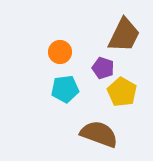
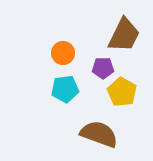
orange circle: moved 3 px right, 1 px down
purple pentagon: rotated 20 degrees counterclockwise
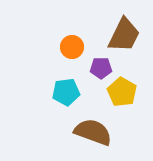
orange circle: moved 9 px right, 6 px up
purple pentagon: moved 2 px left
cyan pentagon: moved 1 px right, 3 px down
brown semicircle: moved 6 px left, 2 px up
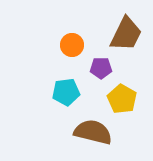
brown trapezoid: moved 2 px right, 1 px up
orange circle: moved 2 px up
yellow pentagon: moved 7 px down
brown semicircle: rotated 6 degrees counterclockwise
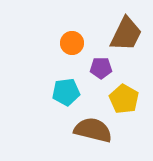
orange circle: moved 2 px up
yellow pentagon: moved 2 px right
brown semicircle: moved 2 px up
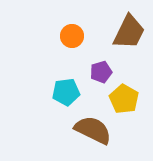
brown trapezoid: moved 3 px right, 2 px up
orange circle: moved 7 px up
purple pentagon: moved 4 px down; rotated 15 degrees counterclockwise
brown semicircle: rotated 12 degrees clockwise
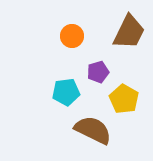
purple pentagon: moved 3 px left
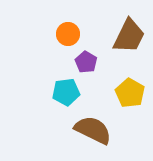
brown trapezoid: moved 4 px down
orange circle: moved 4 px left, 2 px up
purple pentagon: moved 12 px left, 10 px up; rotated 25 degrees counterclockwise
yellow pentagon: moved 6 px right, 6 px up
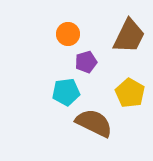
purple pentagon: rotated 25 degrees clockwise
brown semicircle: moved 1 px right, 7 px up
